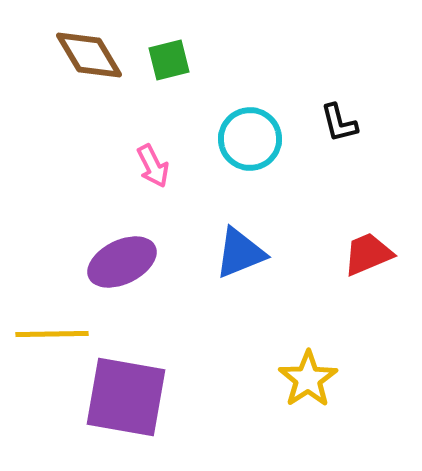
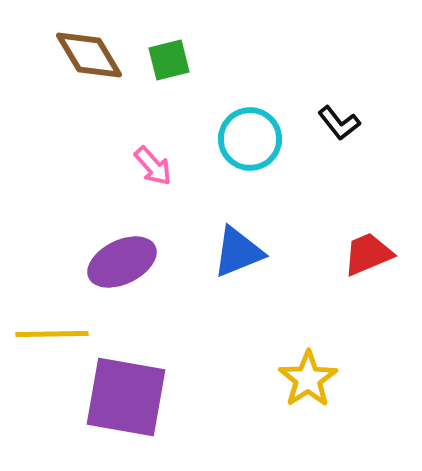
black L-shape: rotated 24 degrees counterclockwise
pink arrow: rotated 15 degrees counterclockwise
blue triangle: moved 2 px left, 1 px up
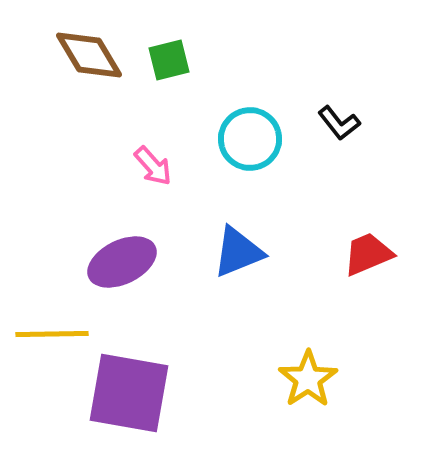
purple square: moved 3 px right, 4 px up
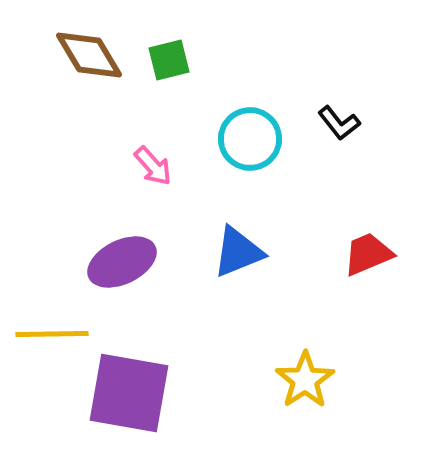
yellow star: moved 3 px left, 1 px down
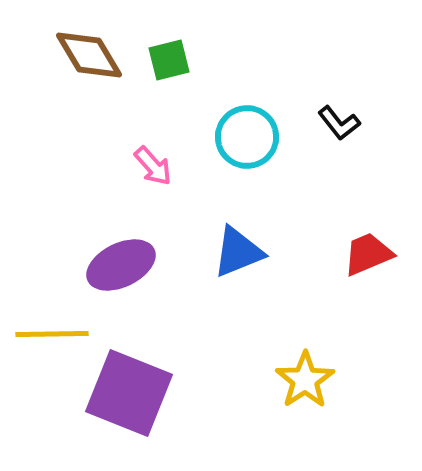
cyan circle: moved 3 px left, 2 px up
purple ellipse: moved 1 px left, 3 px down
purple square: rotated 12 degrees clockwise
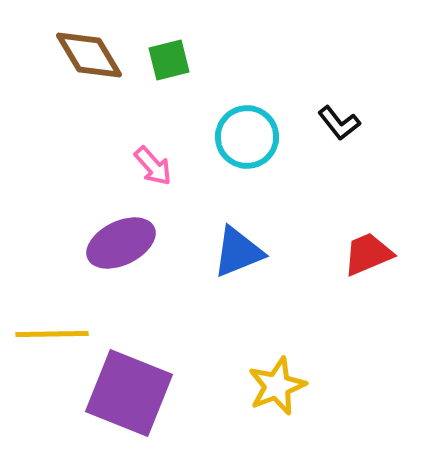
purple ellipse: moved 22 px up
yellow star: moved 28 px left, 6 px down; rotated 12 degrees clockwise
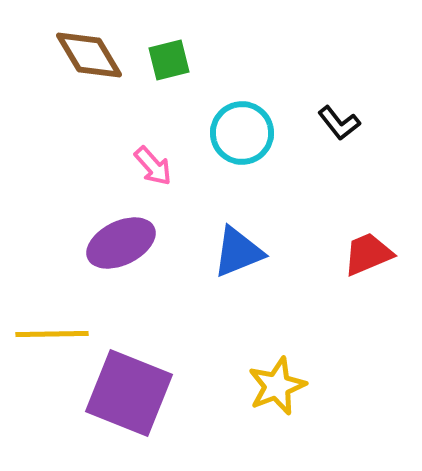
cyan circle: moved 5 px left, 4 px up
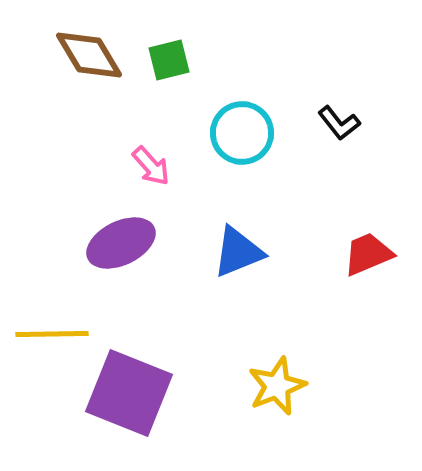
pink arrow: moved 2 px left
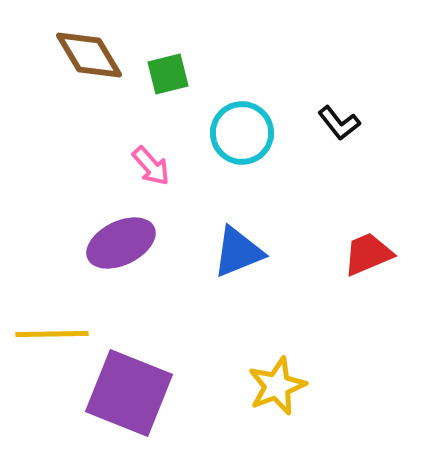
green square: moved 1 px left, 14 px down
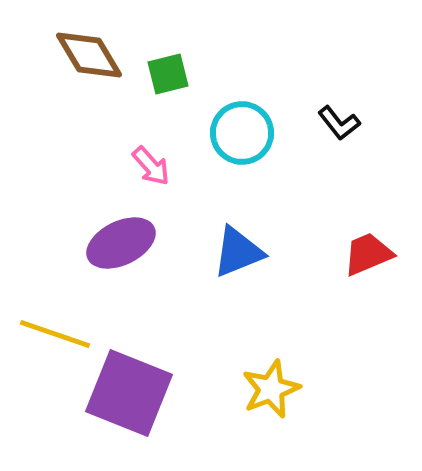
yellow line: moved 3 px right; rotated 20 degrees clockwise
yellow star: moved 6 px left, 3 px down
